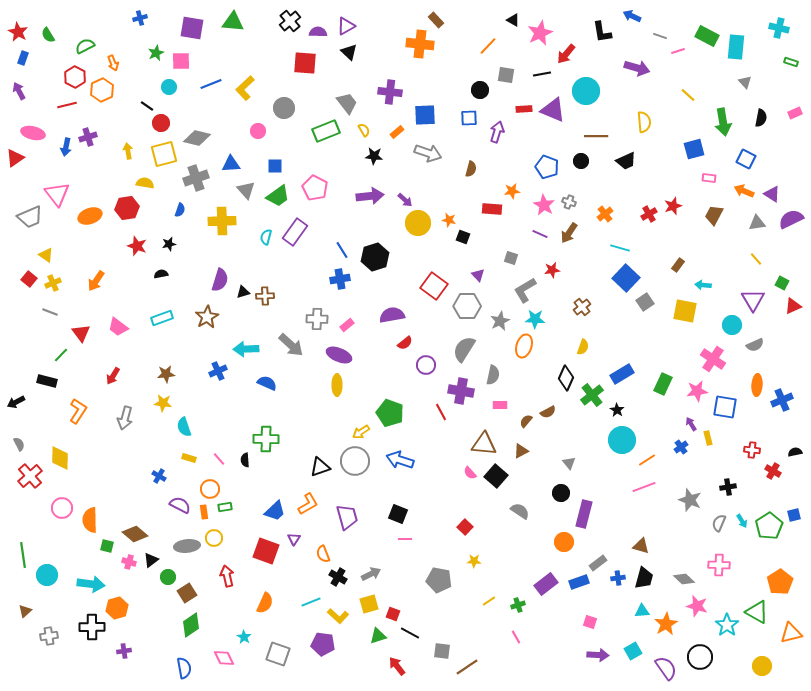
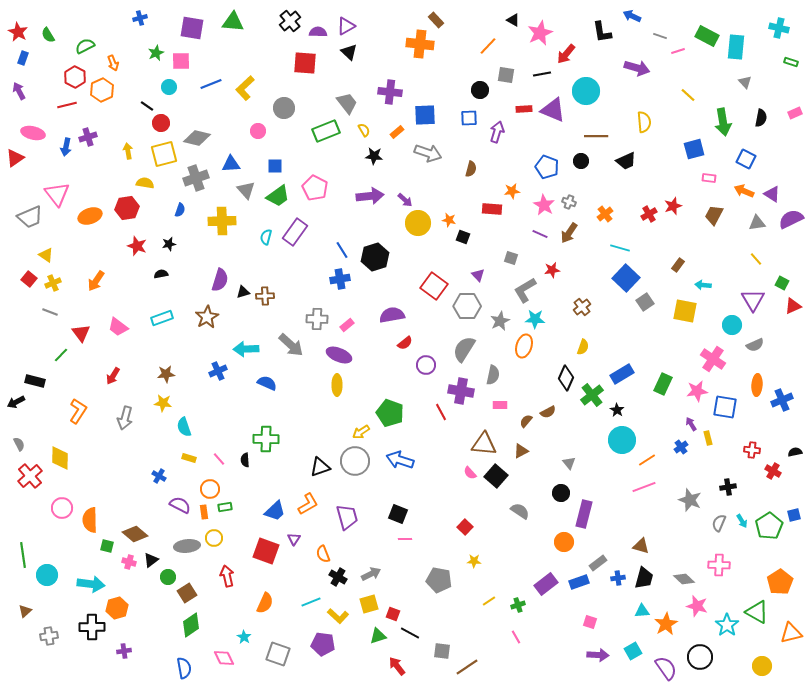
black rectangle at (47, 381): moved 12 px left
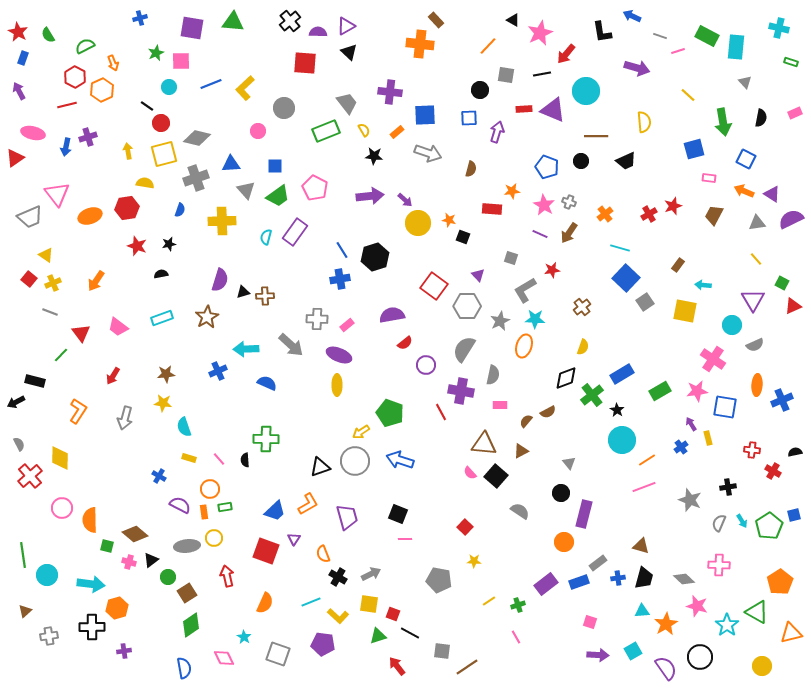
black diamond at (566, 378): rotated 45 degrees clockwise
green rectangle at (663, 384): moved 3 px left, 7 px down; rotated 35 degrees clockwise
yellow square at (369, 604): rotated 24 degrees clockwise
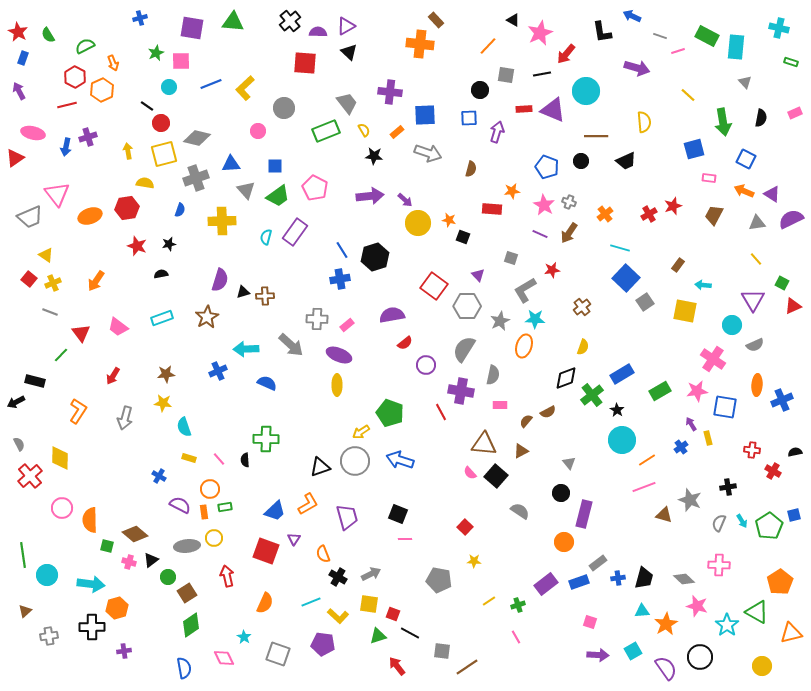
brown triangle at (641, 546): moved 23 px right, 31 px up
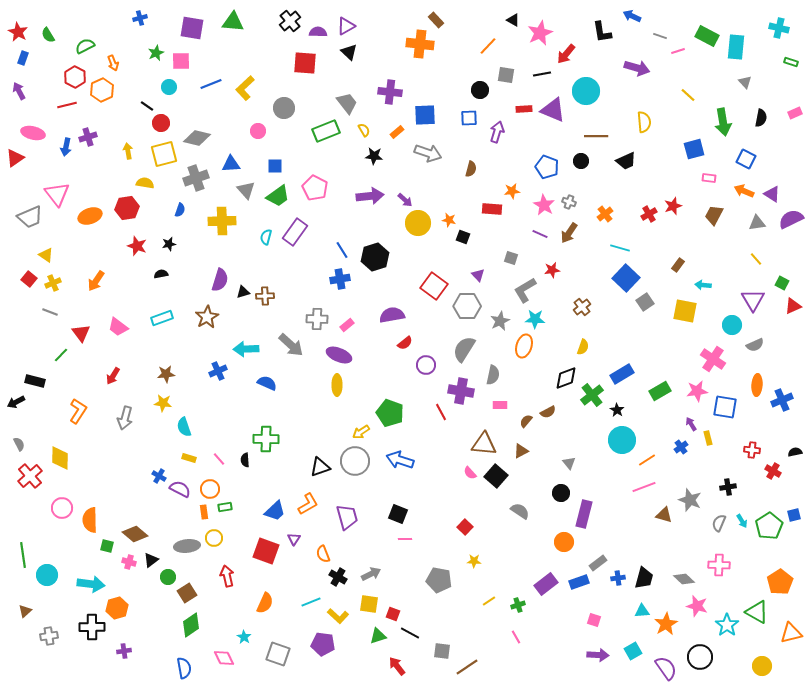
purple semicircle at (180, 505): moved 16 px up
pink square at (590, 622): moved 4 px right, 2 px up
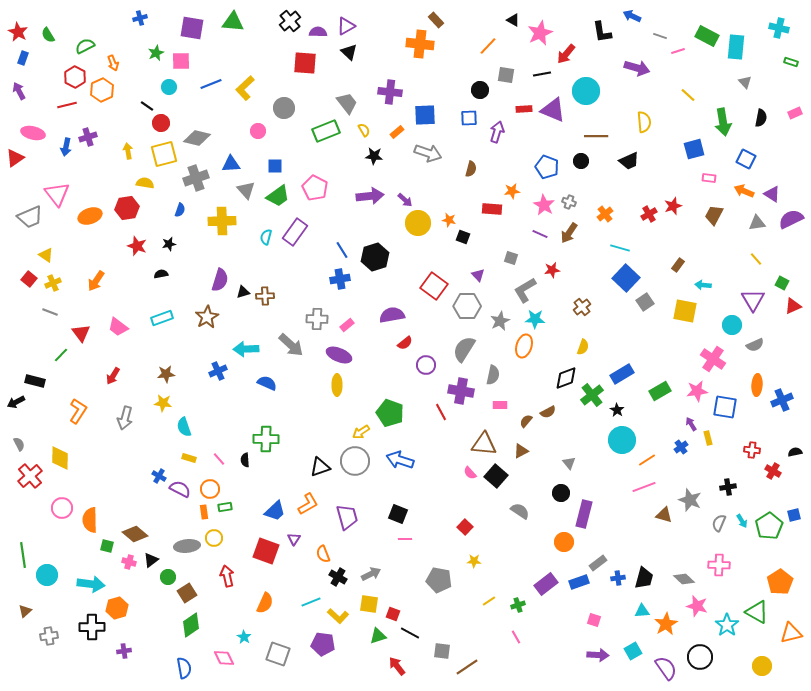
black trapezoid at (626, 161): moved 3 px right
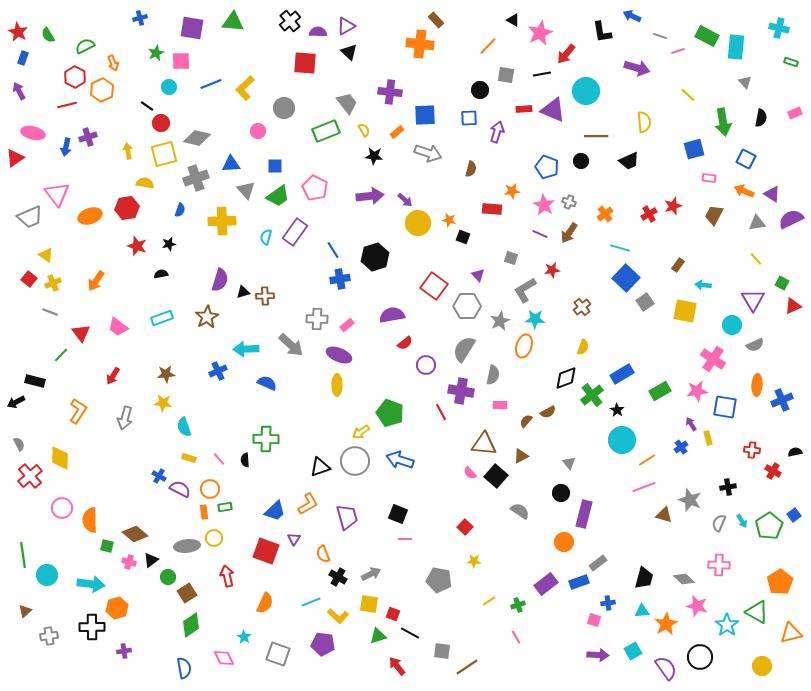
blue line at (342, 250): moved 9 px left
brown triangle at (521, 451): moved 5 px down
blue square at (794, 515): rotated 24 degrees counterclockwise
blue cross at (618, 578): moved 10 px left, 25 px down
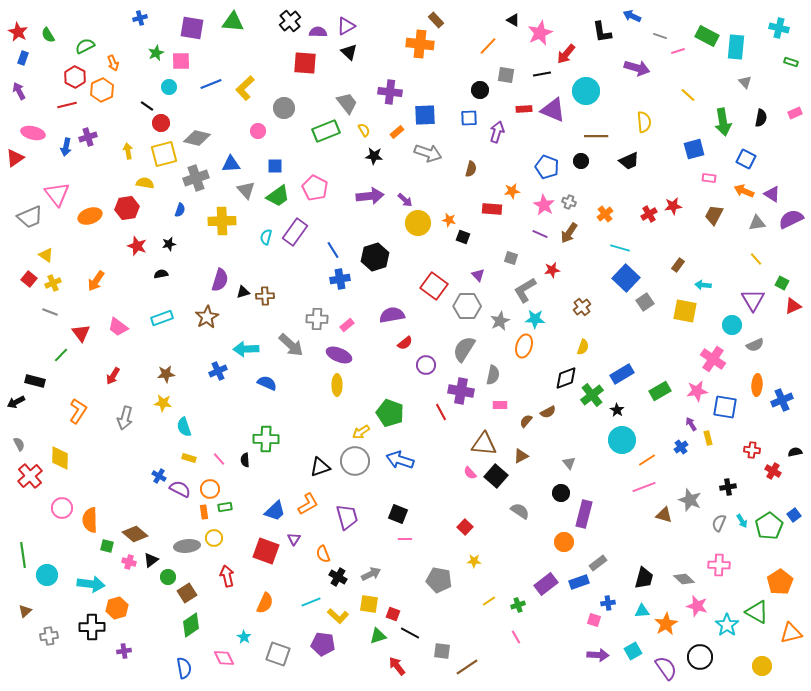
red star at (673, 206): rotated 12 degrees clockwise
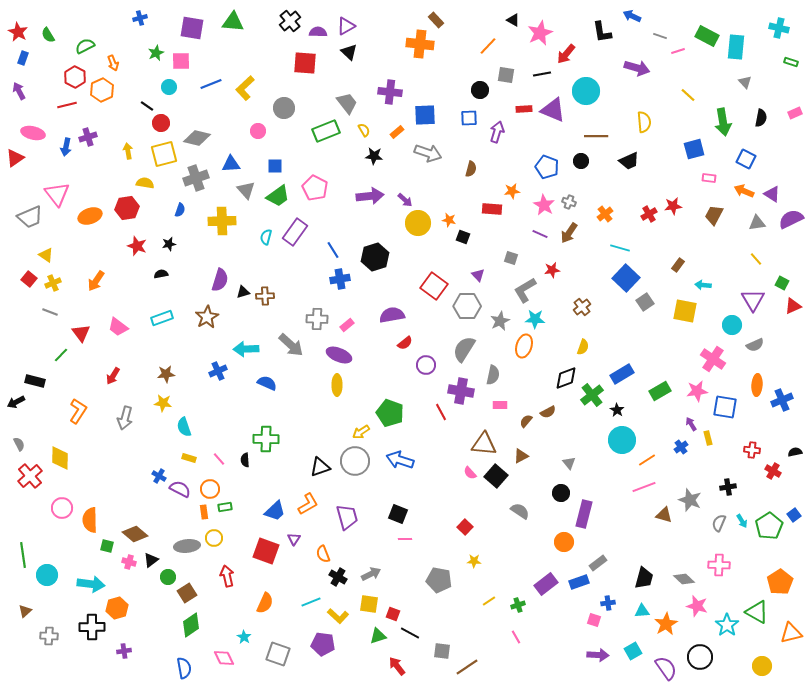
gray cross at (49, 636): rotated 12 degrees clockwise
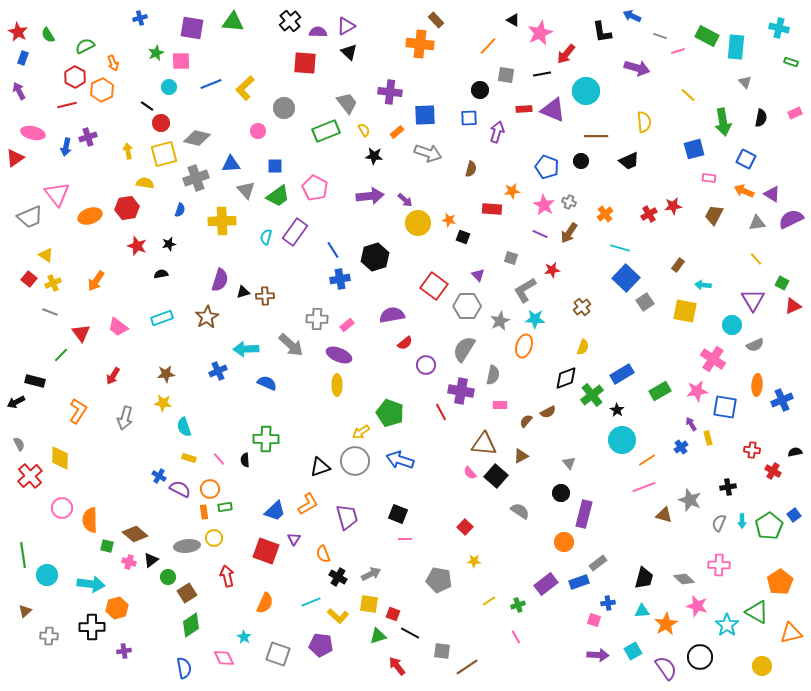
cyan arrow at (742, 521): rotated 32 degrees clockwise
purple pentagon at (323, 644): moved 2 px left, 1 px down
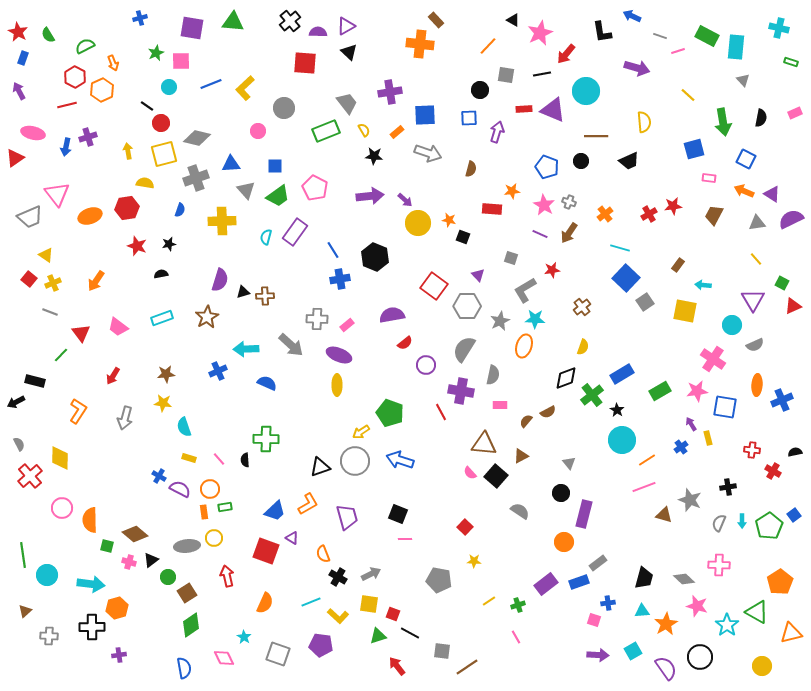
gray triangle at (745, 82): moved 2 px left, 2 px up
purple cross at (390, 92): rotated 15 degrees counterclockwise
black hexagon at (375, 257): rotated 20 degrees counterclockwise
purple triangle at (294, 539): moved 2 px left, 1 px up; rotated 32 degrees counterclockwise
purple cross at (124, 651): moved 5 px left, 4 px down
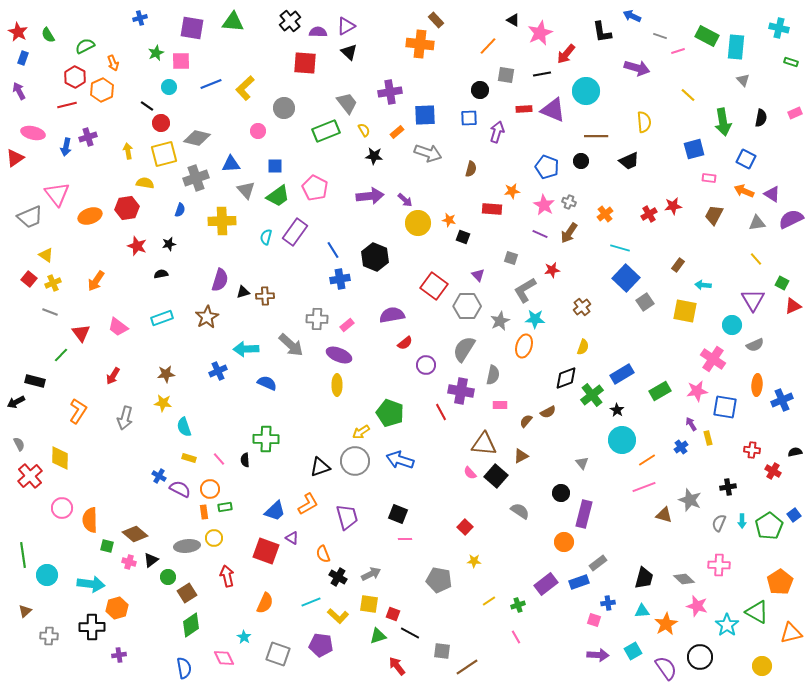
gray triangle at (569, 463): moved 13 px right
